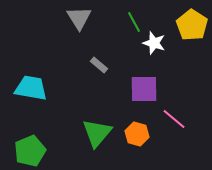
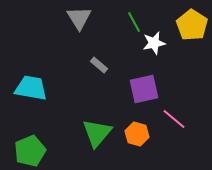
white star: rotated 30 degrees counterclockwise
purple square: rotated 12 degrees counterclockwise
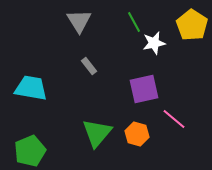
gray triangle: moved 3 px down
gray rectangle: moved 10 px left, 1 px down; rotated 12 degrees clockwise
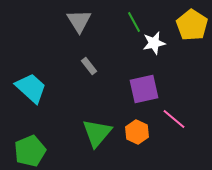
cyan trapezoid: rotated 32 degrees clockwise
orange hexagon: moved 2 px up; rotated 10 degrees clockwise
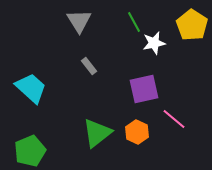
green triangle: rotated 12 degrees clockwise
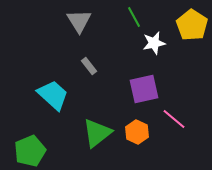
green line: moved 5 px up
cyan trapezoid: moved 22 px right, 7 px down
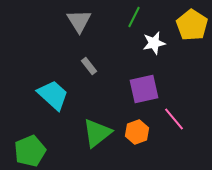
green line: rotated 55 degrees clockwise
pink line: rotated 10 degrees clockwise
orange hexagon: rotated 15 degrees clockwise
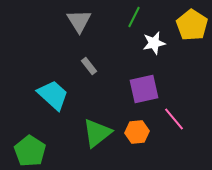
orange hexagon: rotated 15 degrees clockwise
green pentagon: rotated 16 degrees counterclockwise
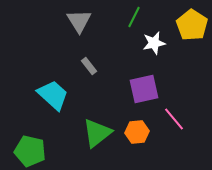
green pentagon: rotated 20 degrees counterclockwise
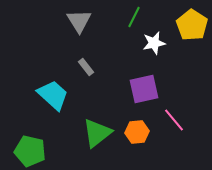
gray rectangle: moved 3 px left, 1 px down
pink line: moved 1 px down
